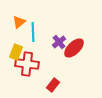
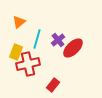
cyan line: moved 4 px right, 7 px down; rotated 18 degrees clockwise
purple cross: moved 1 px left, 2 px up
red ellipse: moved 1 px left
red cross: moved 1 px right; rotated 20 degrees counterclockwise
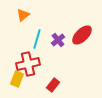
orange triangle: moved 4 px right, 7 px up
red ellipse: moved 9 px right, 13 px up
yellow rectangle: moved 1 px right, 27 px down
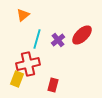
red rectangle: rotated 24 degrees counterclockwise
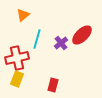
purple cross: moved 3 px right, 3 px down
red cross: moved 11 px left, 6 px up
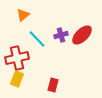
cyan line: rotated 60 degrees counterclockwise
purple cross: moved 8 px up; rotated 24 degrees clockwise
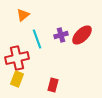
cyan line: rotated 24 degrees clockwise
